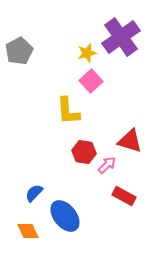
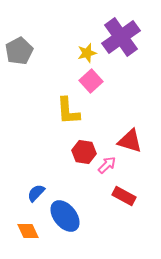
blue semicircle: moved 2 px right
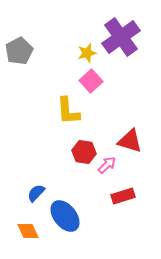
red rectangle: moved 1 px left; rotated 45 degrees counterclockwise
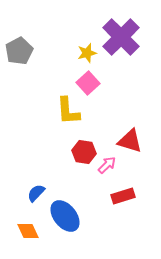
purple cross: rotated 9 degrees counterclockwise
pink square: moved 3 px left, 2 px down
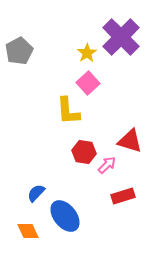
yellow star: rotated 18 degrees counterclockwise
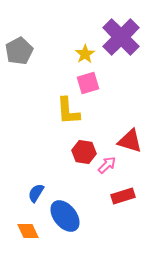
yellow star: moved 2 px left, 1 px down
pink square: rotated 25 degrees clockwise
blue semicircle: rotated 12 degrees counterclockwise
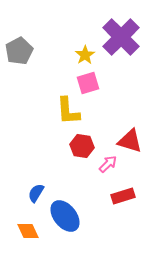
yellow star: moved 1 px down
red hexagon: moved 2 px left, 6 px up
pink arrow: moved 1 px right, 1 px up
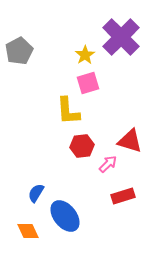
red hexagon: rotated 15 degrees counterclockwise
